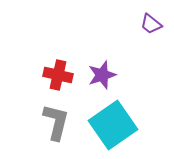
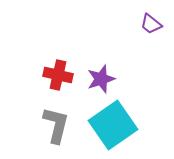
purple star: moved 1 px left, 4 px down
gray L-shape: moved 3 px down
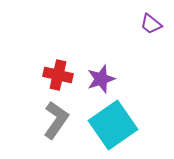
gray L-shape: moved 5 px up; rotated 21 degrees clockwise
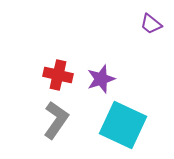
cyan square: moved 10 px right; rotated 30 degrees counterclockwise
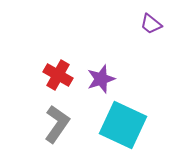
red cross: rotated 16 degrees clockwise
gray L-shape: moved 1 px right, 4 px down
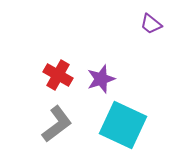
gray L-shape: rotated 18 degrees clockwise
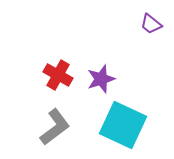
gray L-shape: moved 2 px left, 3 px down
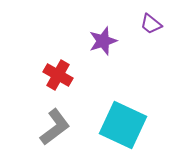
purple star: moved 2 px right, 38 px up
